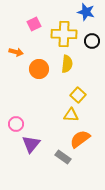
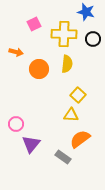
black circle: moved 1 px right, 2 px up
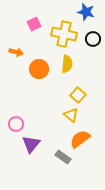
yellow cross: rotated 10 degrees clockwise
yellow triangle: rotated 35 degrees clockwise
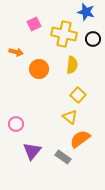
yellow semicircle: moved 5 px right, 1 px down
yellow triangle: moved 1 px left, 2 px down
purple triangle: moved 1 px right, 7 px down
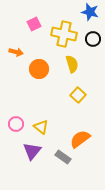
blue star: moved 4 px right
yellow semicircle: moved 1 px up; rotated 24 degrees counterclockwise
yellow triangle: moved 29 px left, 10 px down
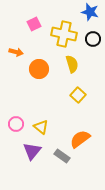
gray rectangle: moved 1 px left, 1 px up
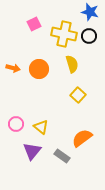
black circle: moved 4 px left, 3 px up
orange arrow: moved 3 px left, 16 px down
orange semicircle: moved 2 px right, 1 px up
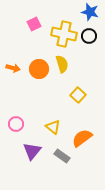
yellow semicircle: moved 10 px left
yellow triangle: moved 12 px right
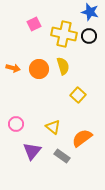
yellow semicircle: moved 1 px right, 2 px down
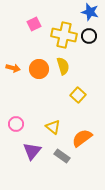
yellow cross: moved 1 px down
